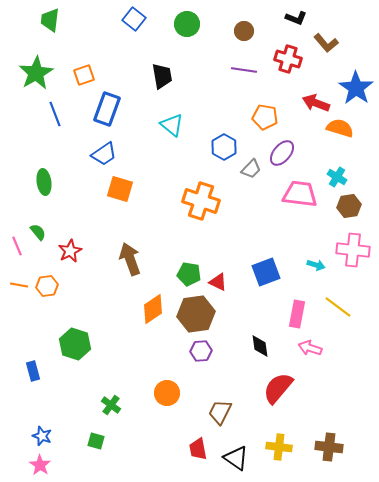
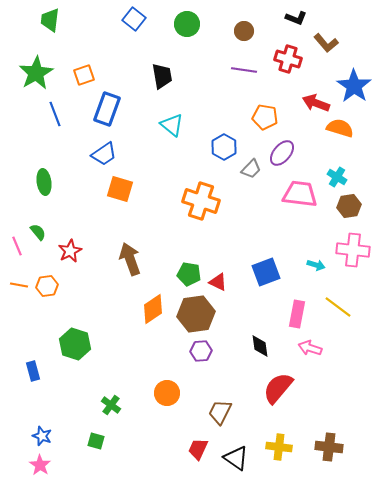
blue star at (356, 88): moved 2 px left, 2 px up
red trapezoid at (198, 449): rotated 35 degrees clockwise
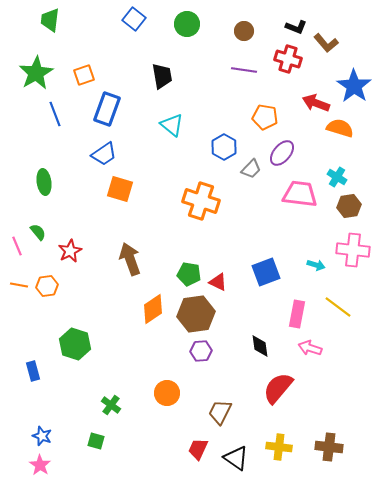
black L-shape at (296, 18): moved 9 px down
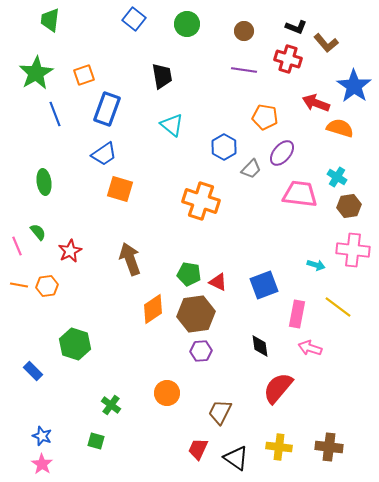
blue square at (266, 272): moved 2 px left, 13 px down
blue rectangle at (33, 371): rotated 30 degrees counterclockwise
pink star at (40, 465): moved 2 px right, 1 px up
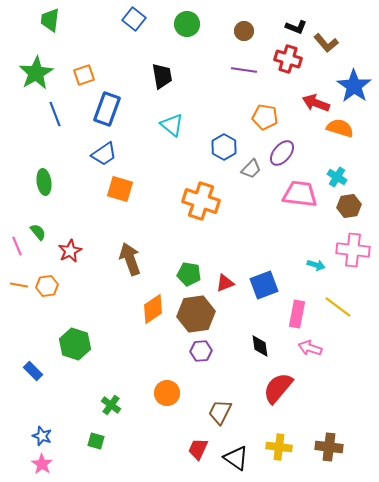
red triangle at (218, 282): moved 7 px right, 1 px down; rotated 48 degrees counterclockwise
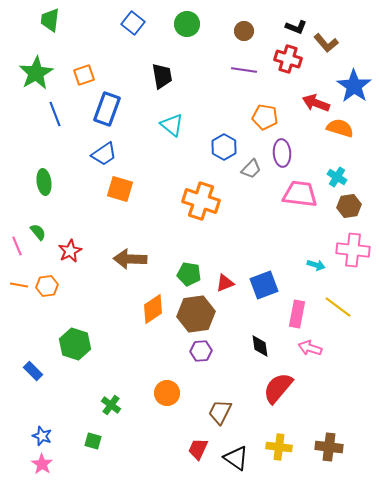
blue square at (134, 19): moved 1 px left, 4 px down
purple ellipse at (282, 153): rotated 44 degrees counterclockwise
brown arrow at (130, 259): rotated 68 degrees counterclockwise
green square at (96, 441): moved 3 px left
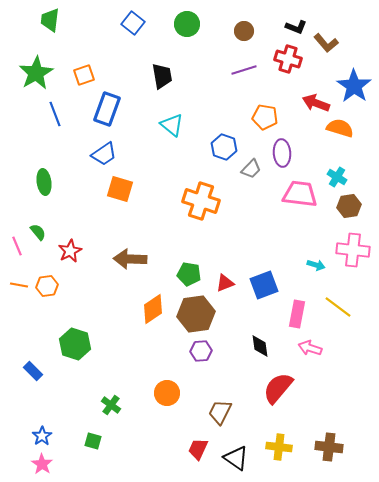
purple line at (244, 70): rotated 25 degrees counterclockwise
blue hexagon at (224, 147): rotated 10 degrees counterclockwise
blue star at (42, 436): rotated 18 degrees clockwise
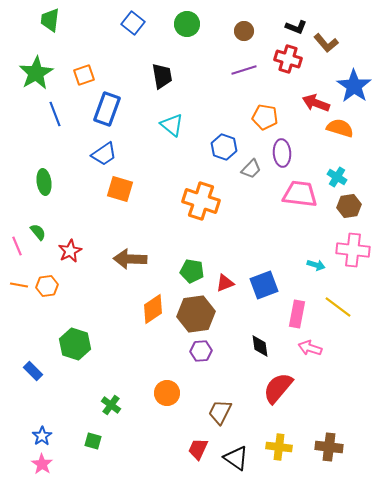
green pentagon at (189, 274): moved 3 px right, 3 px up
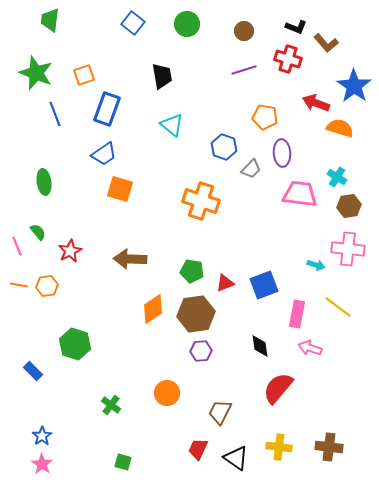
green star at (36, 73): rotated 20 degrees counterclockwise
pink cross at (353, 250): moved 5 px left, 1 px up
green square at (93, 441): moved 30 px right, 21 px down
